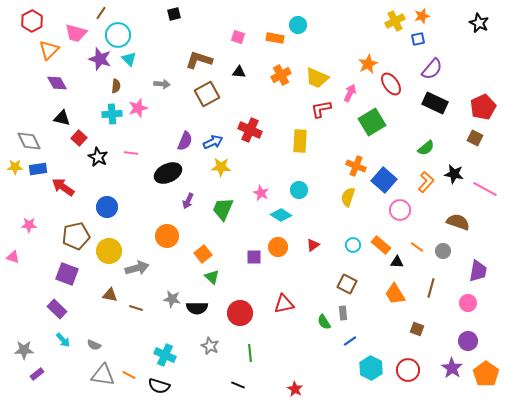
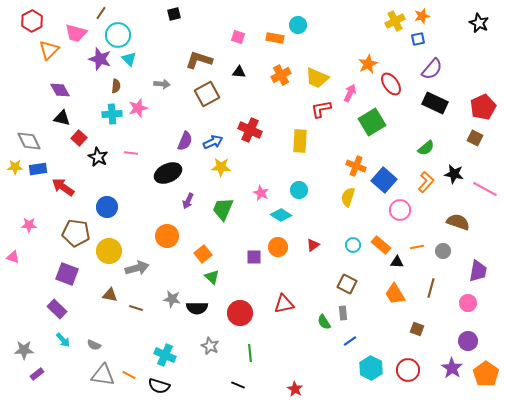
purple diamond at (57, 83): moved 3 px right, 7 px down
brown pentagon at (76, 236): moved 3 px up; rotated 20 degrees clockwise
orange line at (417, 247): rotated 48 degrees counterclockwise
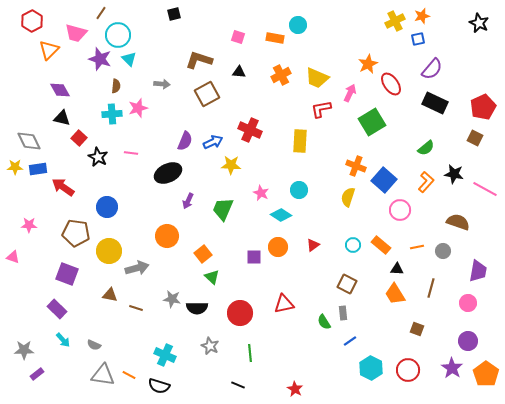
yellow star at (221, 167): moved 10 px right, 2 px up
black triangle at (397, 262): moved 7 px down
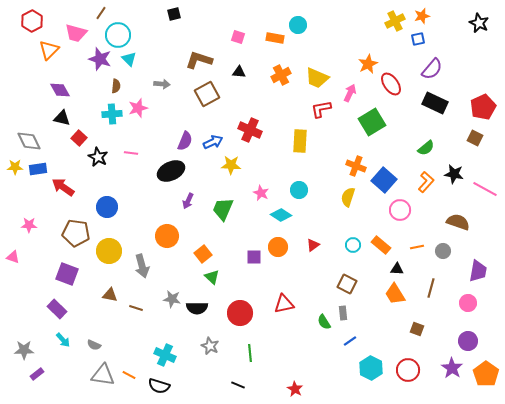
black ellipse at (168, 173): moved 3 px right, 2 px up
gray arrow at (137, 268): moved 5 px right, 2 px up; rotated 90 degrees clockwise
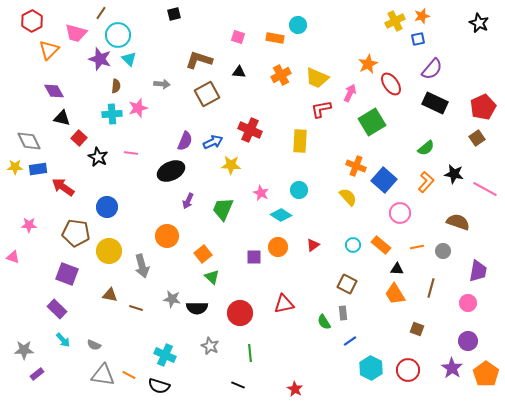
purple diamond at (60, 90): moved 6 px left, 1 px down
brown square at (475, 138): moved 2 px right; rotated 28 degrees clockwise
yellow semicircle at (348, 197): rotated 120 degrees clockwise
pink circle at (400, 210): moved 3 px down
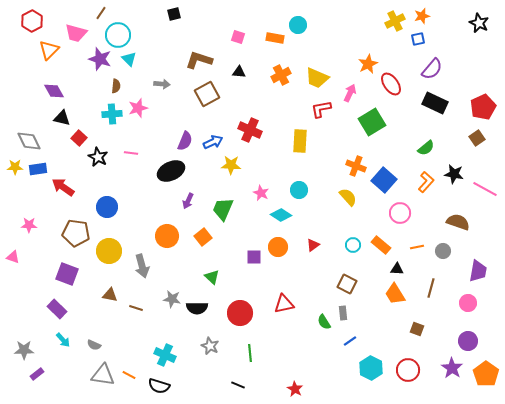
orange square at (203, 254): moved 17 px up
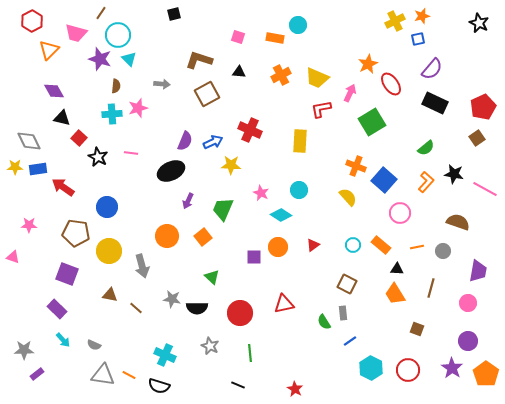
brown line at (136, 308): rotated 24 degrees clockwise
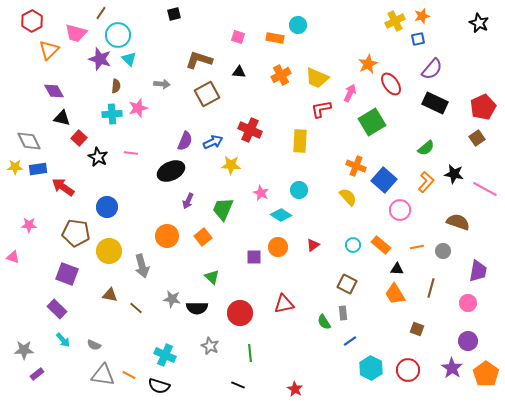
pink circle at (400, 213): moved 3 px up
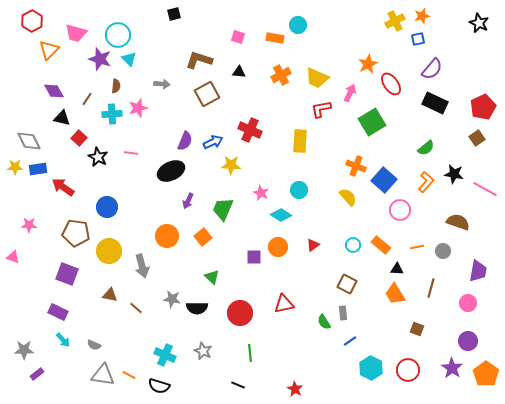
brown line at (101, 13): moved 14 px left, 86 px down
purple rectangle at (57, 309): moved 1 px right, 3 px down; rotated 18 degrees counterclockwise
gray star at (210, 346): moved 7 px left, 5 px down
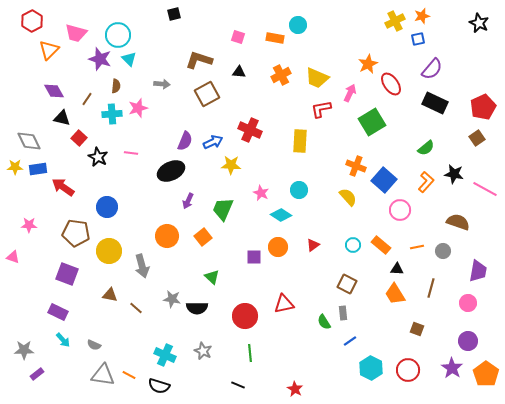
red circle at (240, 313): moved 5 px right, 3 px down
